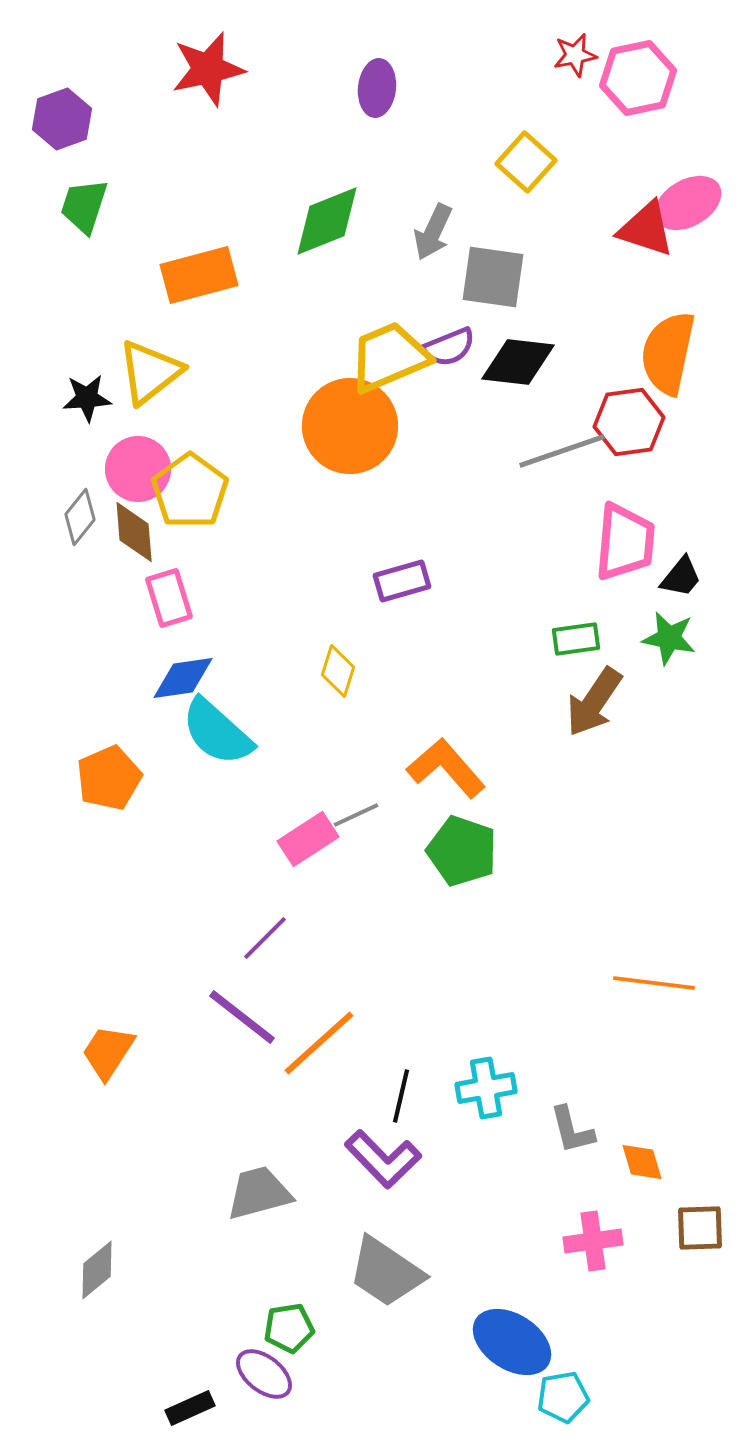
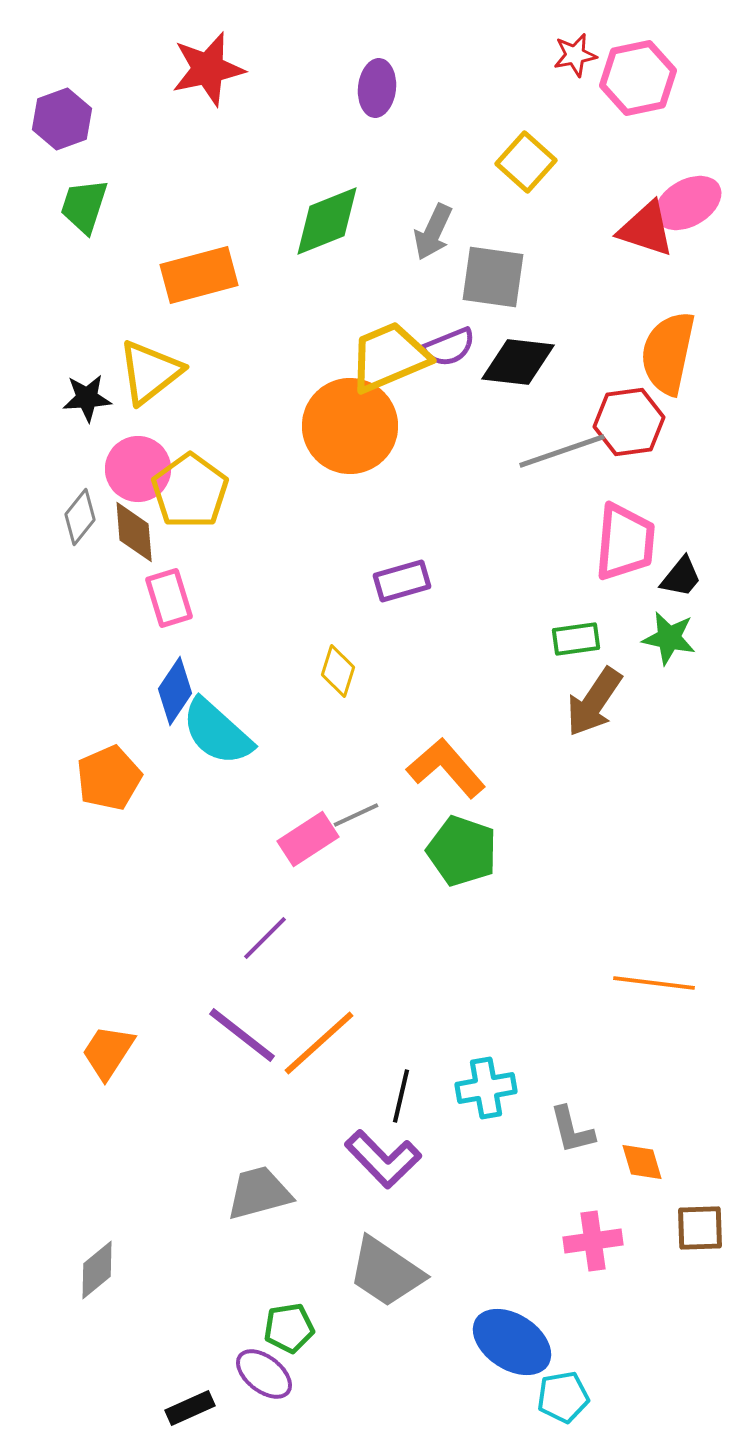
blue diamond at (183, 678): moved 8 px left, 13 px down; rotated 48 degrees counterclockwise
purple line at (242, 1017): moved 18 px down
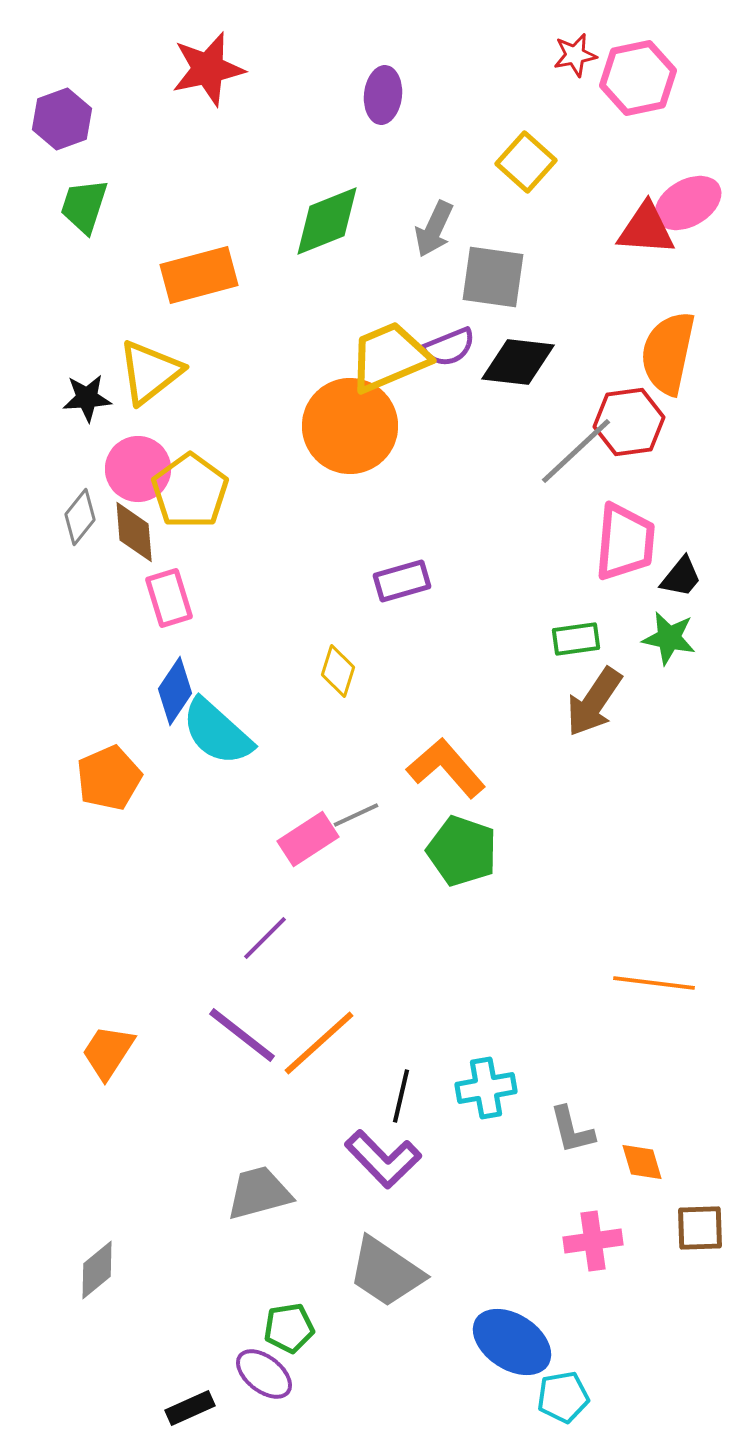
purple ellipse at (377, 88): moved 6 px right, 7 px down
red triangle at (646, 229): rotated 14 degrees counterclockwise
gray arrow at (433, 232): moved 1 px right, 3 px up
gray line at (562, 451): moved 14 px right; rotated 24 degrees counterclockwise
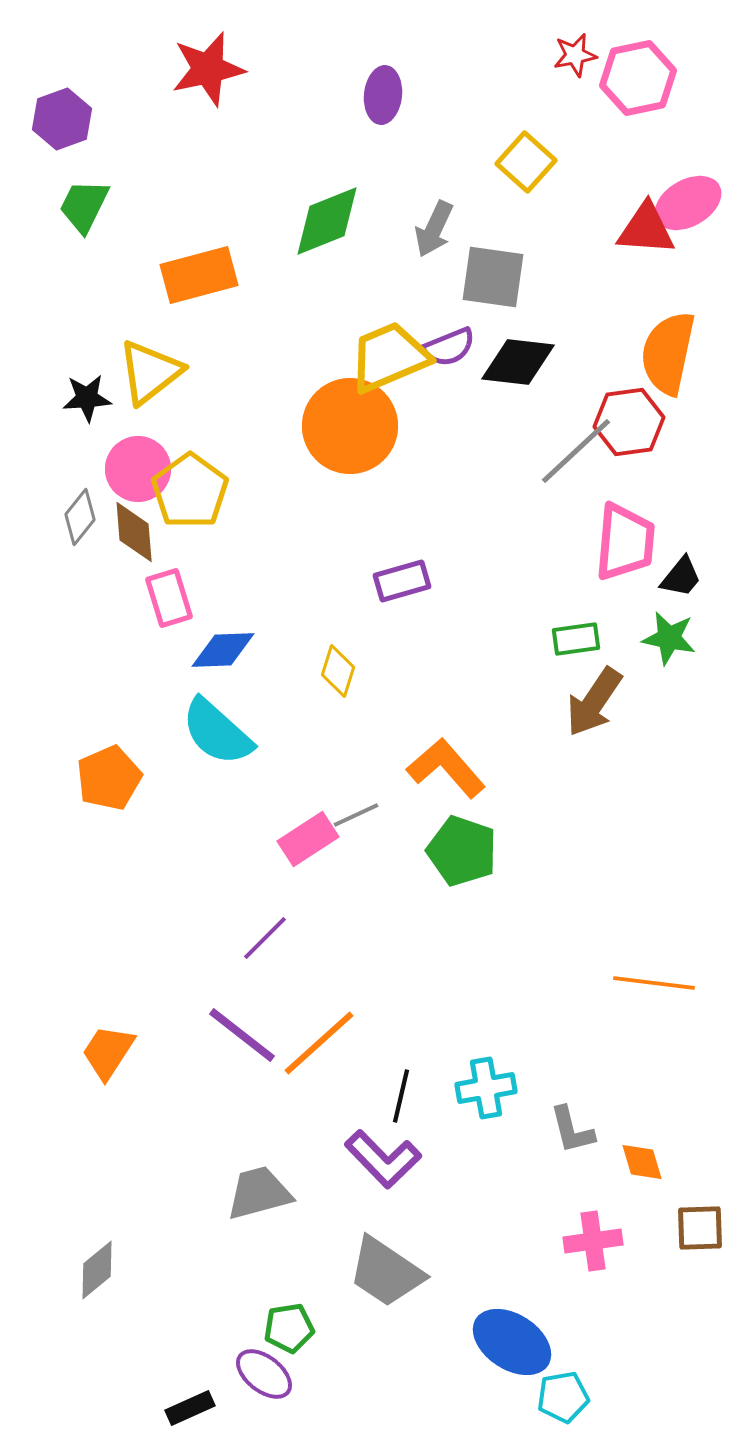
green trapezoid at (84, 206): rotated 8 degrees clockwise
blue diamond at (175, 691): moved 48 px right, 41 px up; rotated 54 degrees clockwise
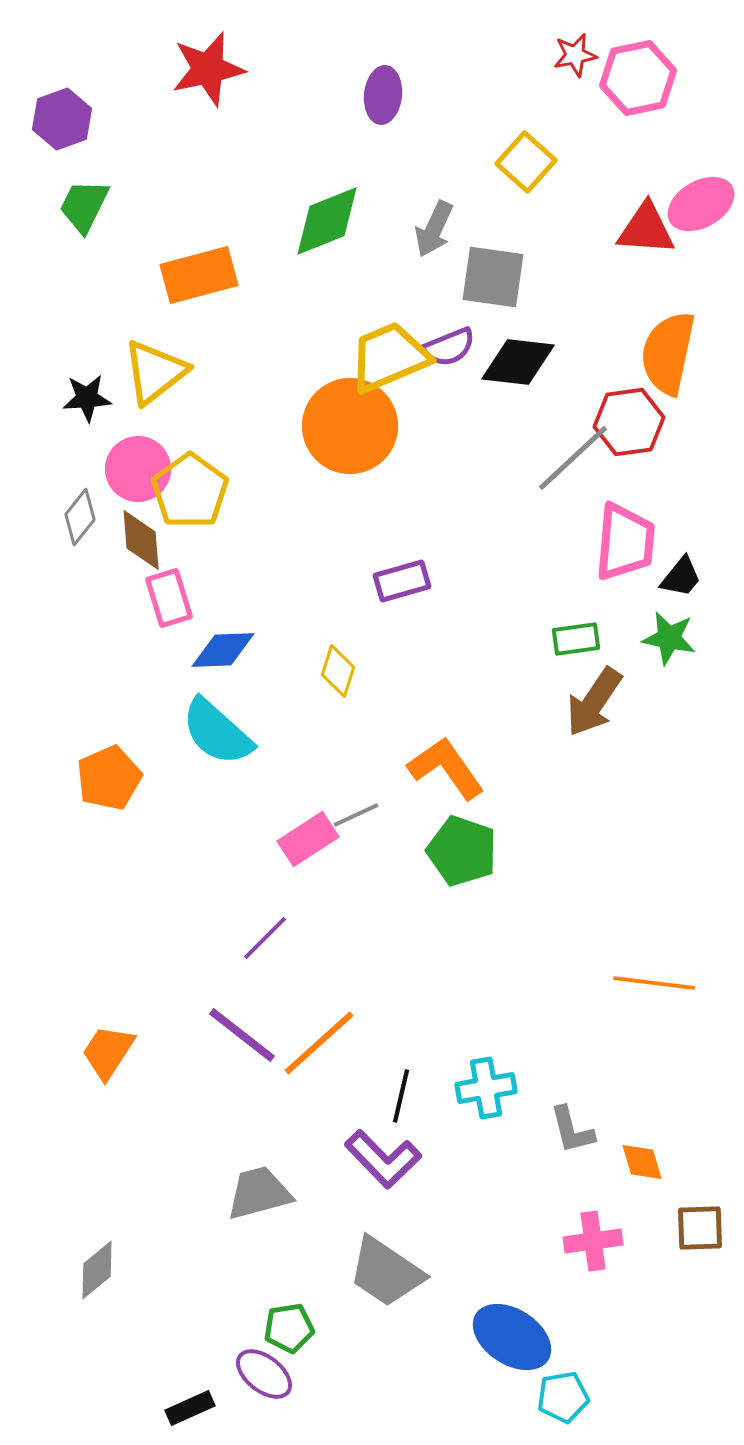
pink ellipse at (688, 203): moved 13 px right, 1 px down
yellow triangle at (150, 372): moved 5 px right
gray line at (576, 451): moved 3 px left, 7 px down
brown diamond at (134, 532): moved 7 px right, 8 px down
orange L-shape at (446, 768): rotated 6 degrees clockwise
blue ellipse at (512, 1342): moved 5 px up
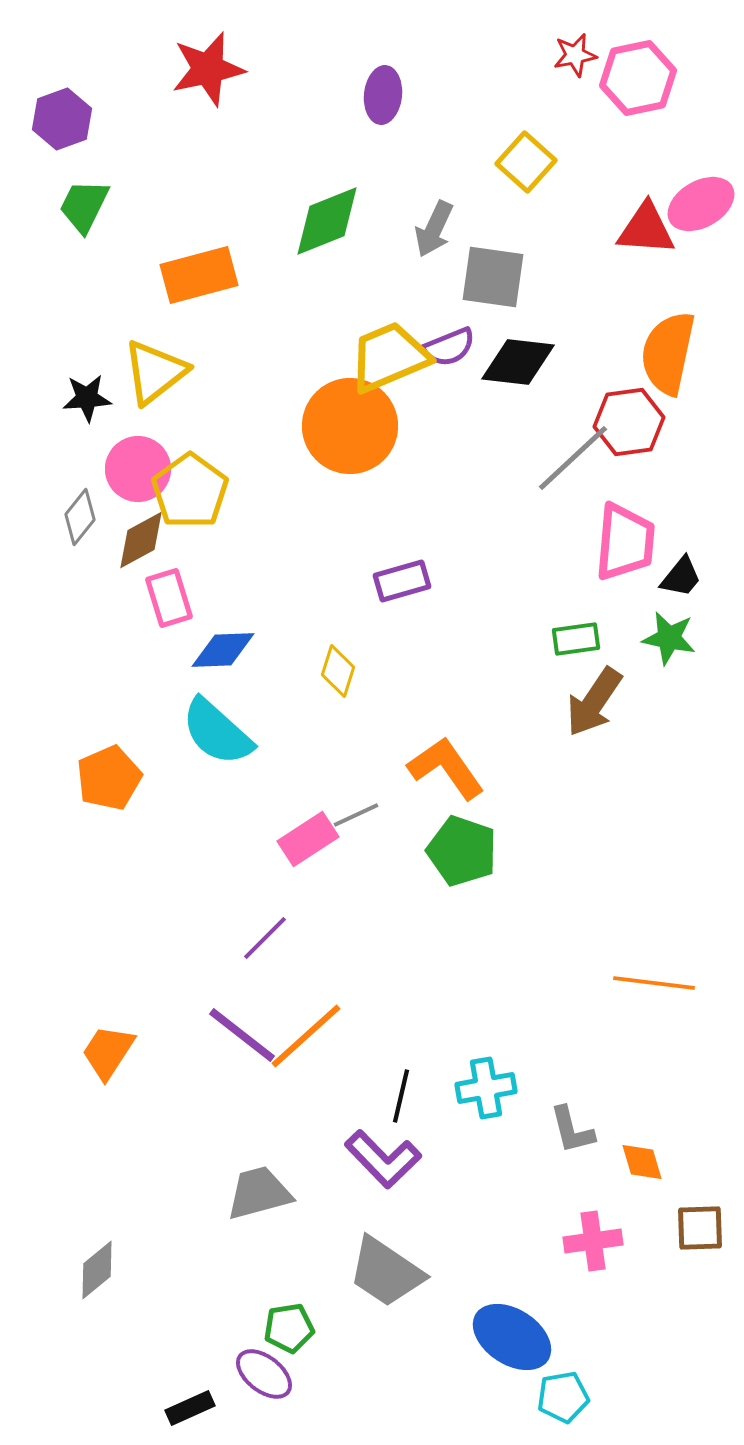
brown diamond at (141, 540): rotated 66 degrees clockwise
orange line at (319, 1043): moved 13 px left, 7 px up
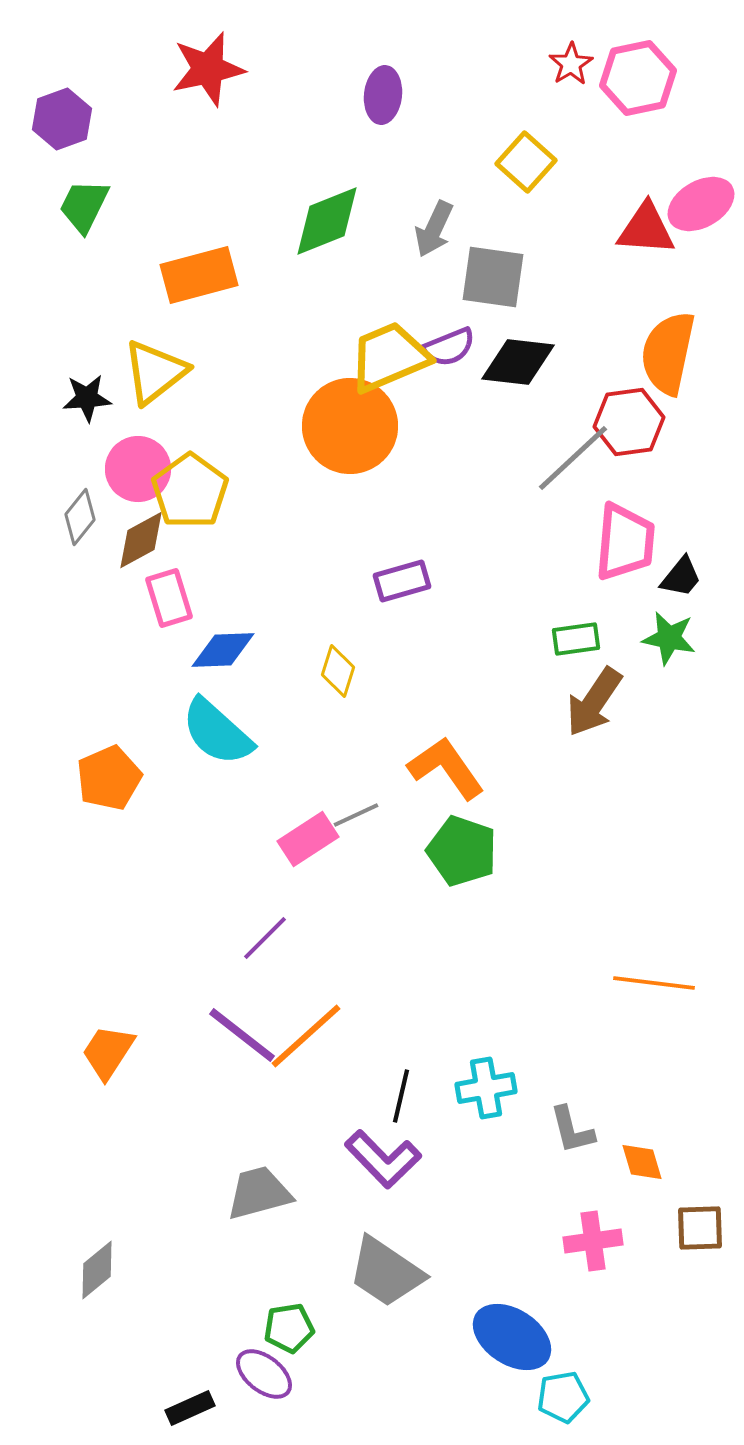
red star at (575, 55): moved 4 px left, 9 px down; rotated 21 degrees counterclockwise
